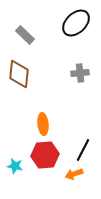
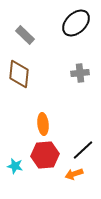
black line: rotated 20 degrees clockwise
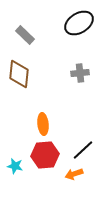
black ellipse: moved 3 px right; rotated 12 degrees clockwise
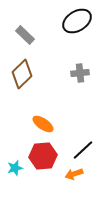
black ellipse: moved 2 px left, 2 px up
brown diamond: moved 3 px right; rotated 40 degrees clockwise
orange ellipse: rotated 50 degrees counterclockwise
red hexagon: moved 2 px left, 1 px down
cyan star: moved 2 px down; rotated 28 degrees counterclockwise
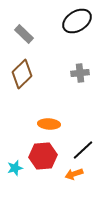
gray rectangle: moved 1 px left, 1 px up
orange ellipse: moved 6 px right; rotated 30 degrees counterclockwise
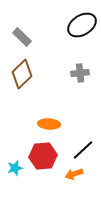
black ellipse: moved 5 px right, 4 px down
gray rectangle: moved 2 px left, 3 px down
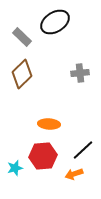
black ellipse: moved 27 px left, 3 px up
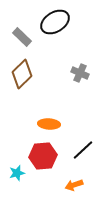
gray cross: rotated 30 degrees clockwise
cyan star: moved 2 px right, 5 px down
orange arrow: moved 11 px down
